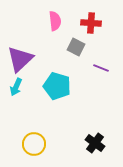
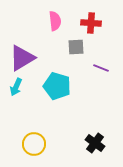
gray square: rotated 30 degrees counterclockwise
purple triangle: moved 2 px right, 1 px up; rotated 12 degrees clockwise
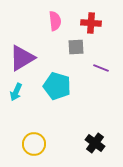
cyan arrow: moved 5 px down
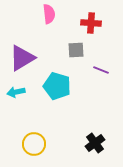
pink semicircle: moved 6 px left, 7 px up
gray square: moved 3 px down
purple line: moved 2 px down
cyan arrow: rotated 54 degrees clockwise
black cross: rotated 18 degrees clockwise
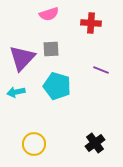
pink semicircle: rotated 78 degrees clockwise
gray square: moved 25 px left, 1 px up
purple triangle: rotated 16 degrees counterclockwise
